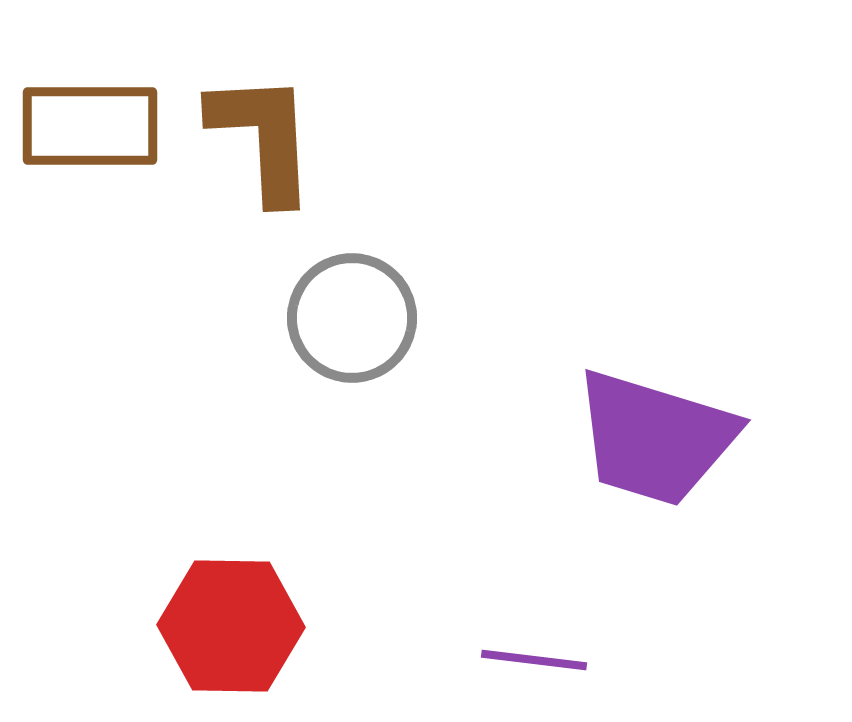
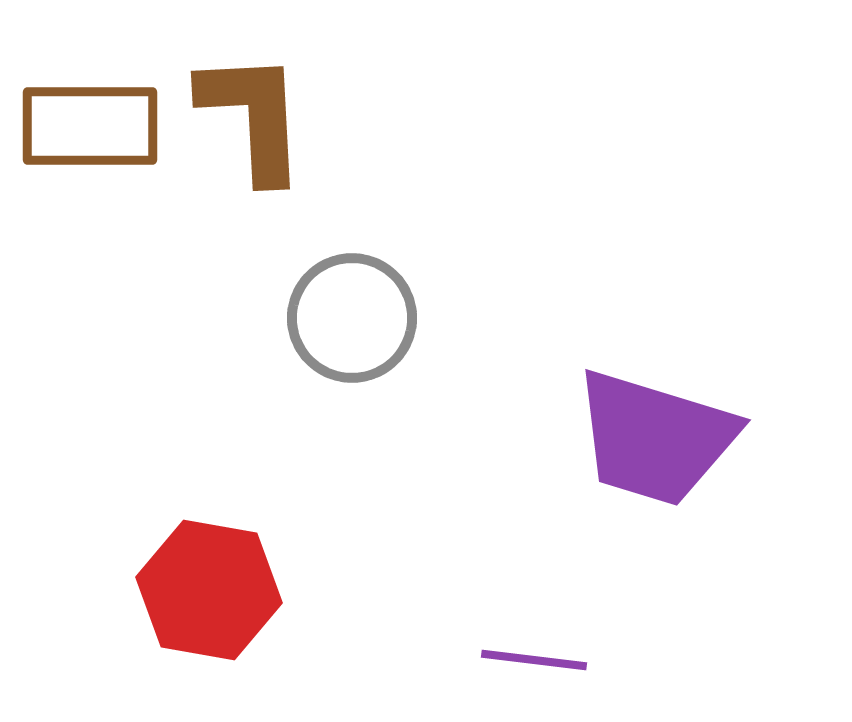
brown L-shape: moved 10 px left, 21 px up
red hexagon: moved 22 px left, 36 px up; rotated 9 degrees clockwise
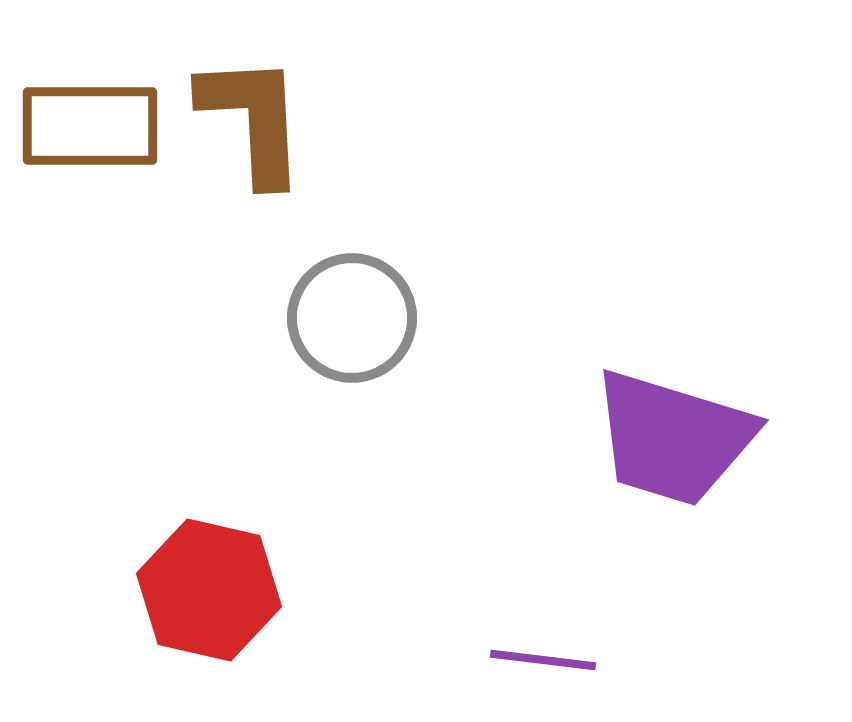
brown L-shape: moved 3 px down
purple trapezoid: moved 18 px right
red hexagon: rotated 3 degrees clockwise
purple line: moved 9 px right
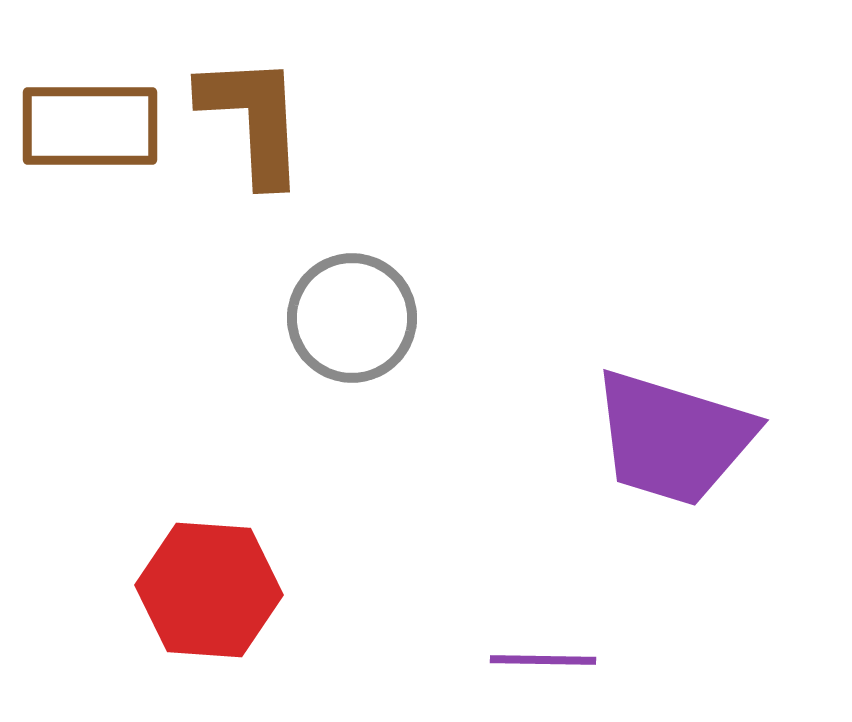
red hexagon: rotated 9 degrees counterclockwise
purple line: rotated 6 degrees counterclockwise
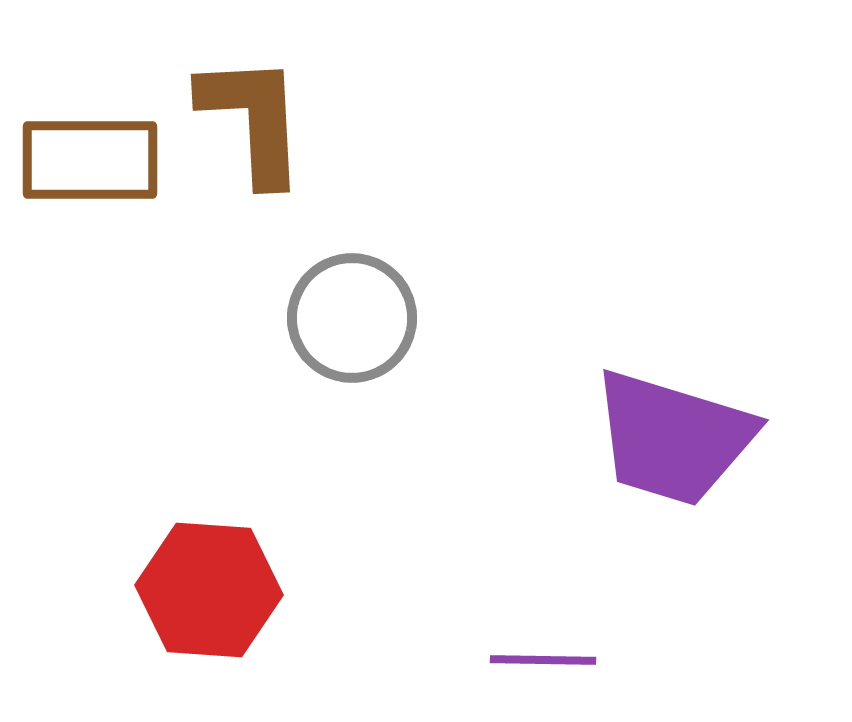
brown rectangle: moved 34 px down
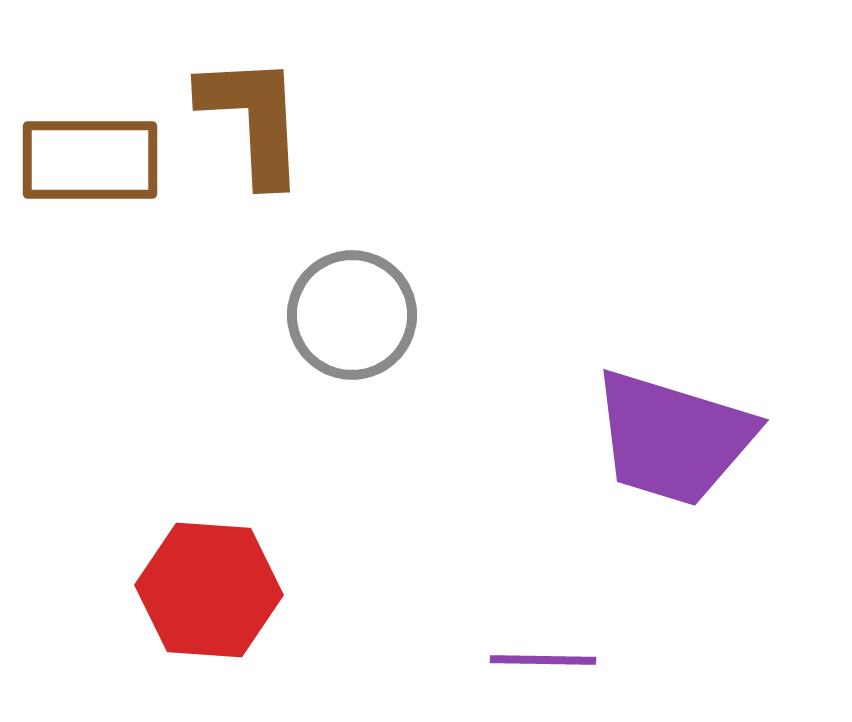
gray circle: moved 3 px up
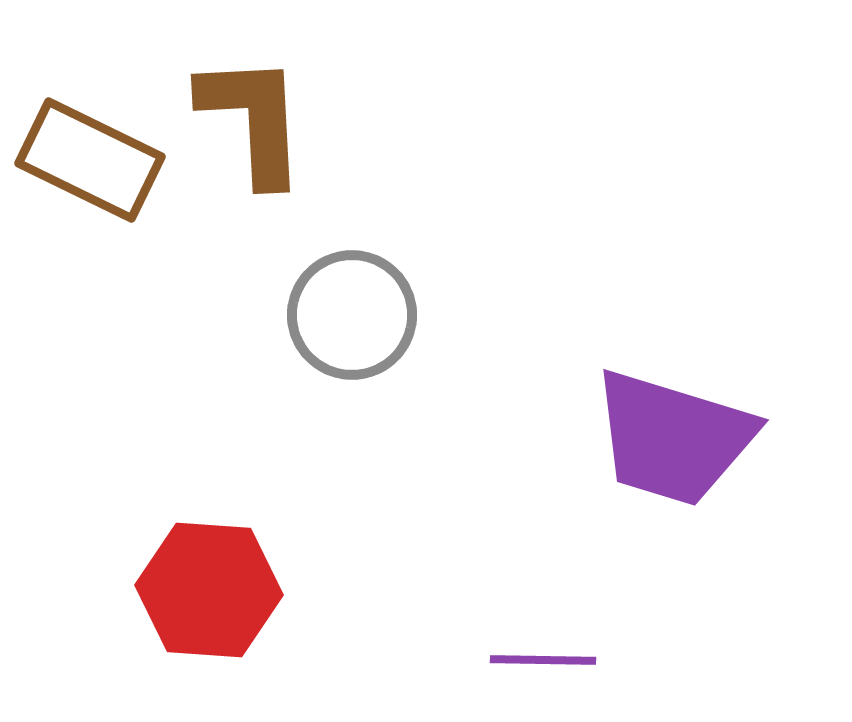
brown rectangle: rotated 26 degrees clockwise
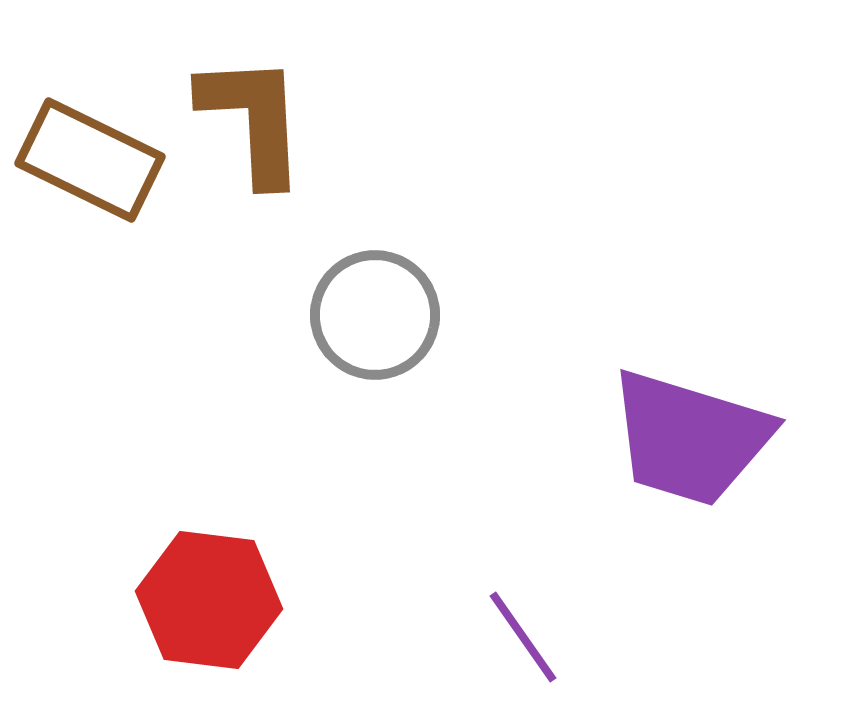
gray circle: moved 23 px right
purple trapezoid: moved 17 px right
red hexagon: moved 10 px down; rotated 3 degrees clockwise
purple line: moved 20 px left, 23 px up; rotated 54 degrees clockwise
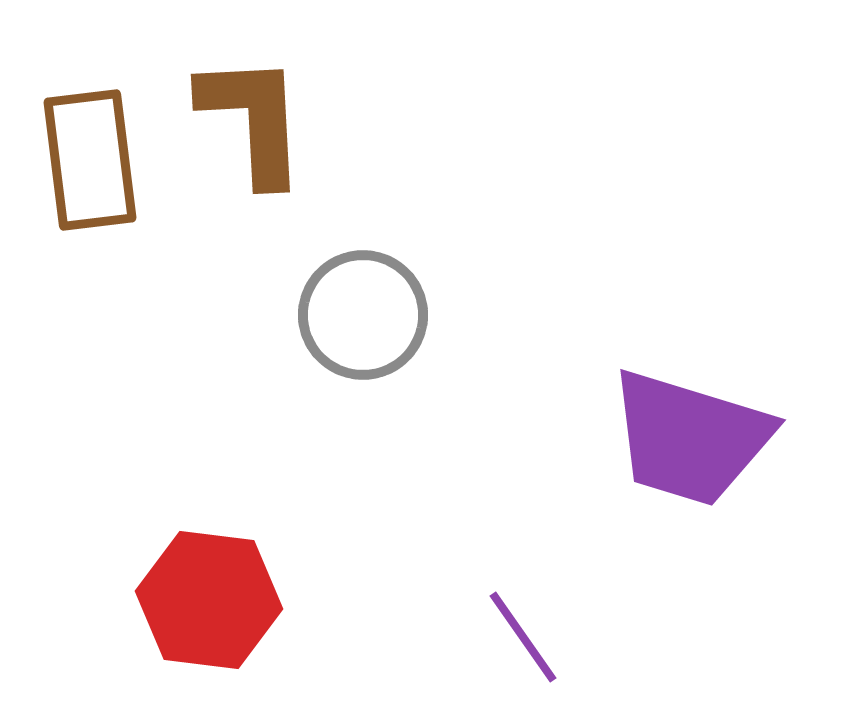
brown rectangle: rotated 57 degrees clockwise
gray circle: moved 12 px left
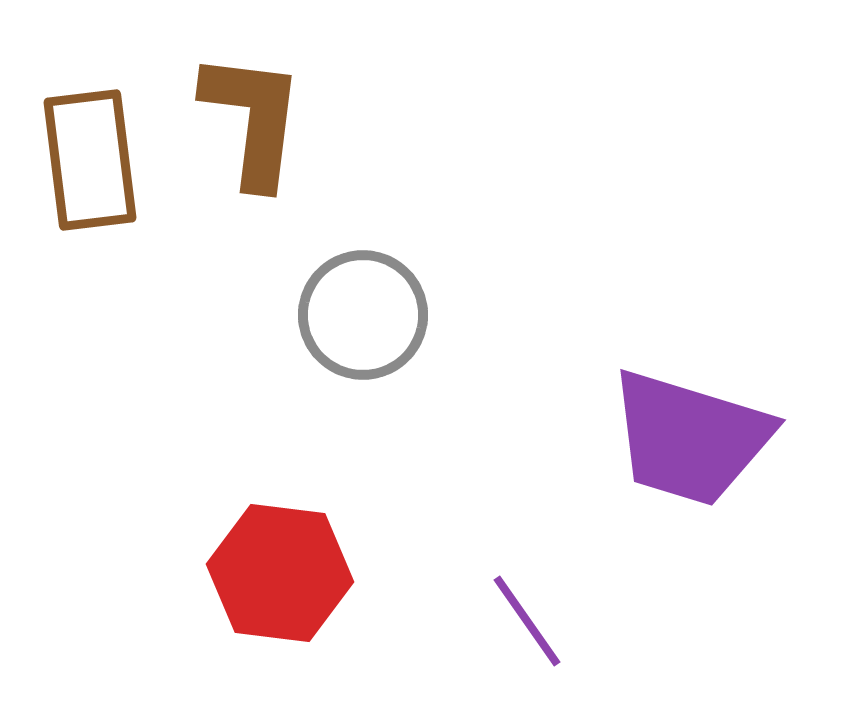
brown L-shape: rotated 10 degrees clockwise
red hexagon: moved 71 px right, 27 px up
purple line: moved 4 px right, 16 px up
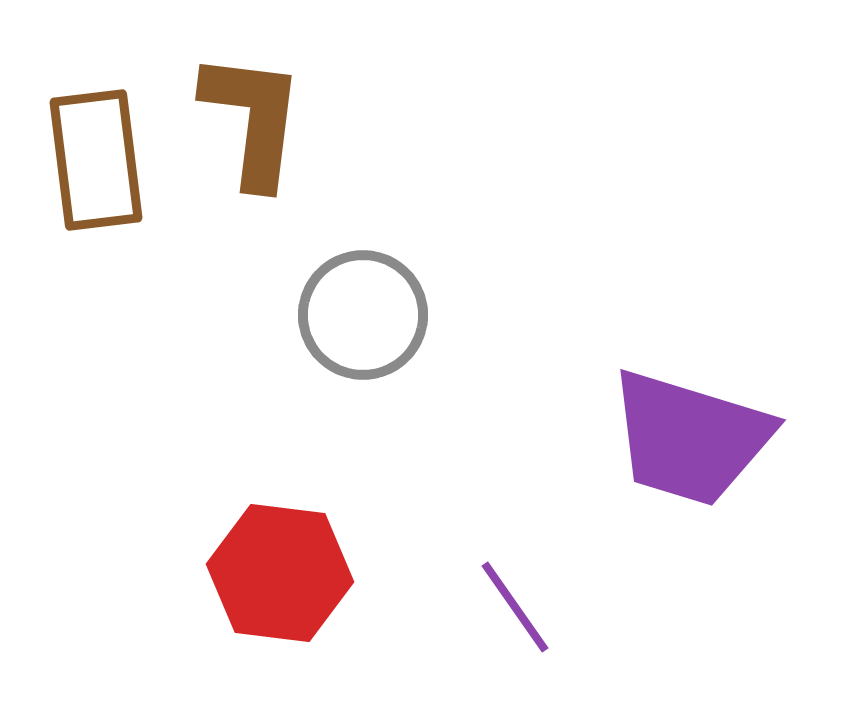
brown rectangle: moved 6 px right
purple line: moved 12 px left, 14 px up
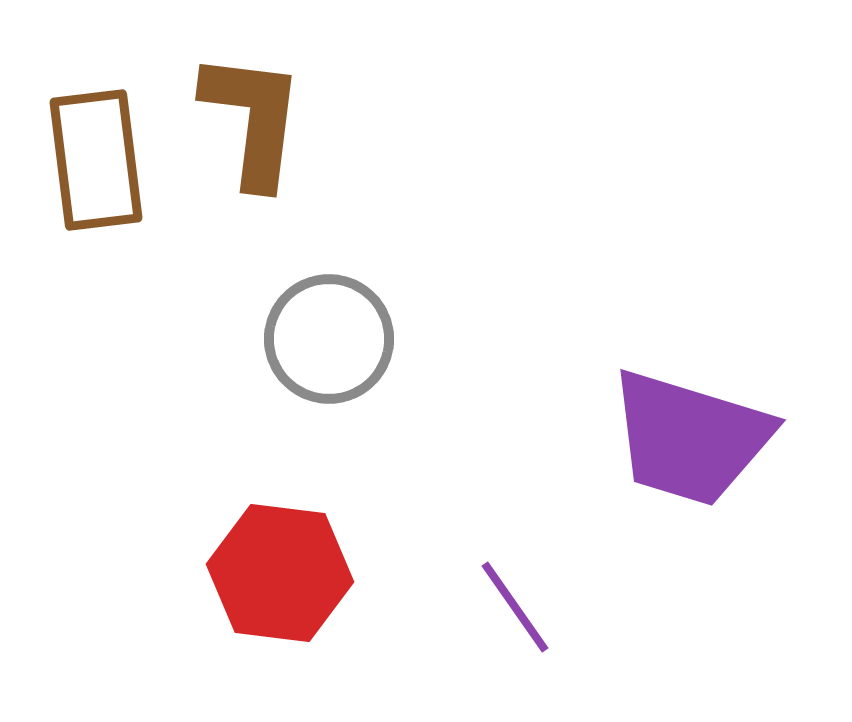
gray circle: moved 34 px left, 24 px down
